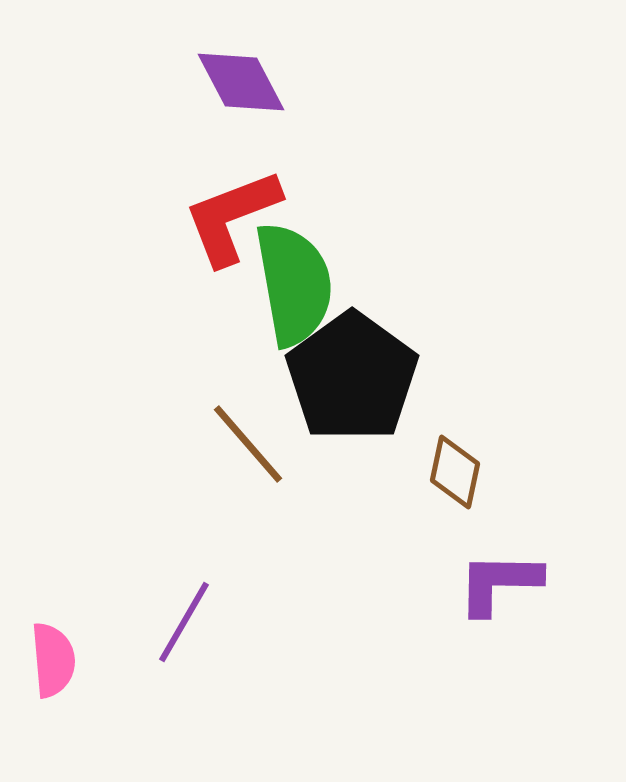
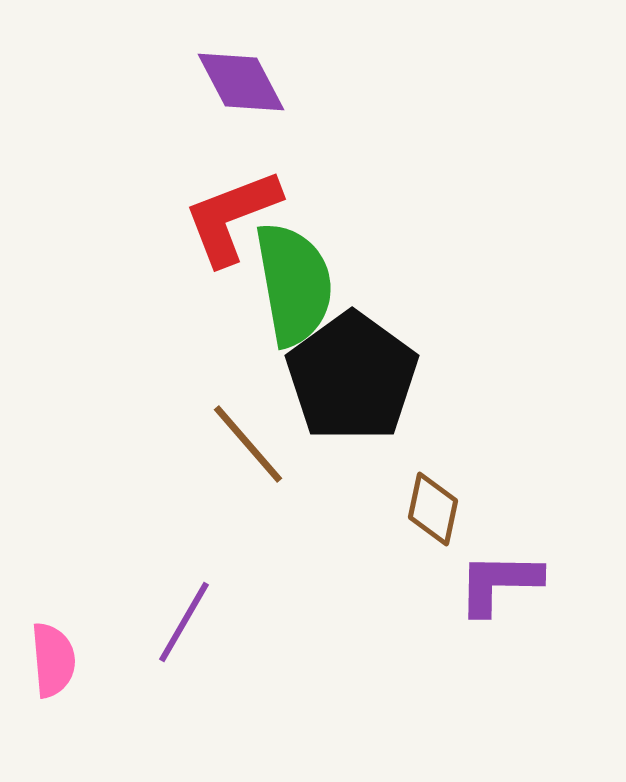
brown diamond: moved 22 px left, 37 px down
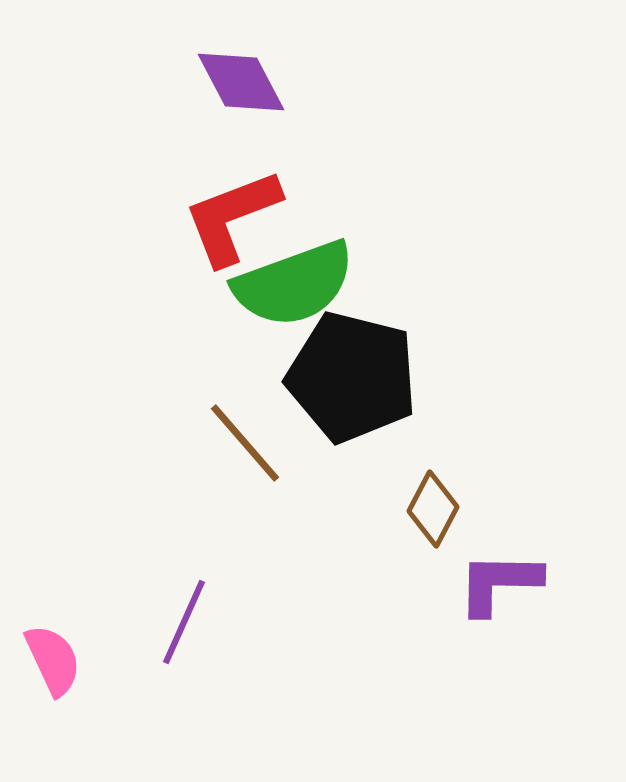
green semicircle: rotated 80 degrees clockwise
black pentagon: rotated 22 degrees counterclockwise
brown line: moved 3 px left, 1 px up
brown diamond: rotated 16 degrees clockwise
purple line: rotated 6 degrees counterclockwise
pink semicircle: rotated 20 degrees counterclockwise
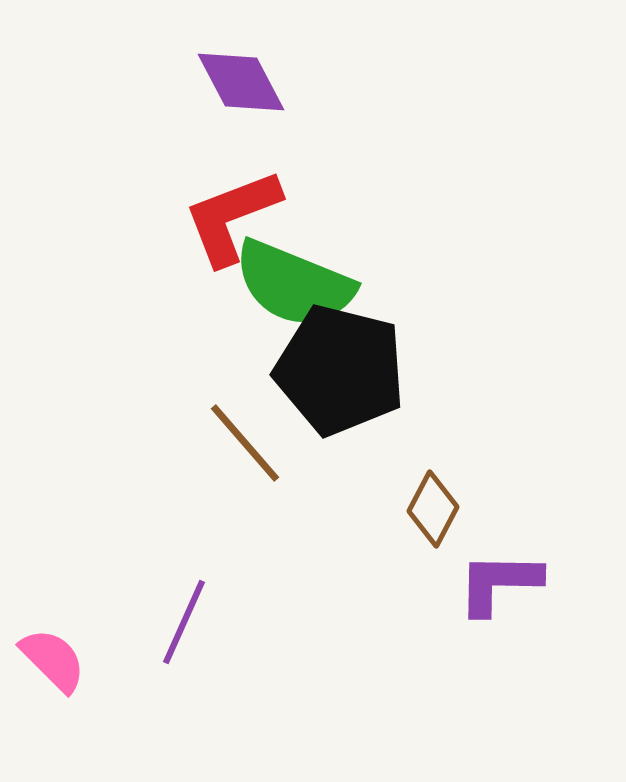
green semicircle: rotated 42 degrees clockwise
black pentagon: moved 12 px left, 7 px up
pink semicircle: rotated 20 degrees counterclockwise
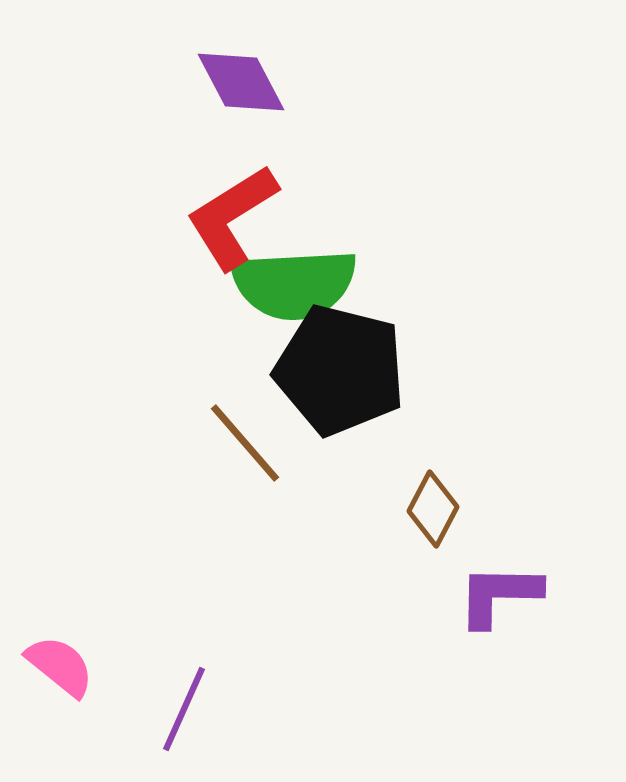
red L-shape: rotated 11 degrees counterclockwise
green semicircle: rotated 25 degrees counterclockwise
purple L-shape: moved 12 px down
purple line: moved 87 px down
pink semicircle: moved 7 px right, 6 px down; rotated 6 degrees counterclockwise
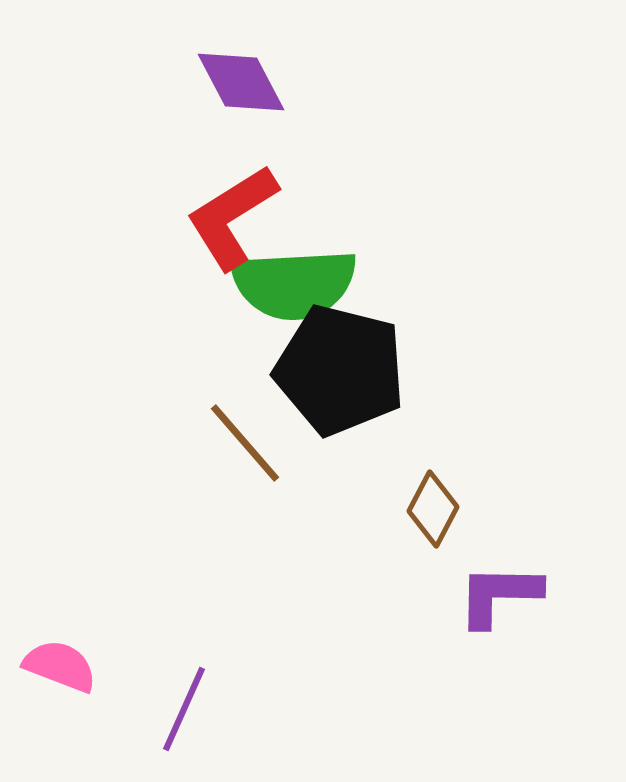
pink semicircle: rotated 18 degrees counterclockwise
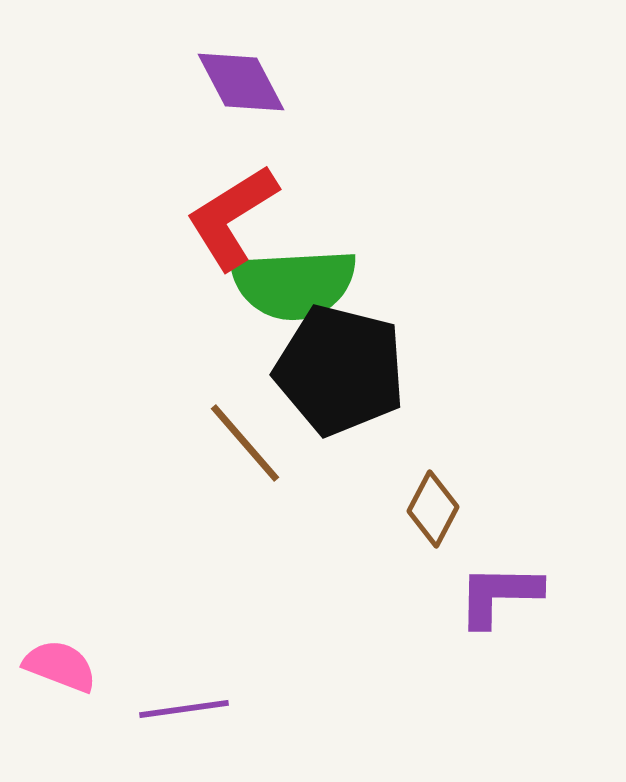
purple line: rotated 58 degrees clockwise
